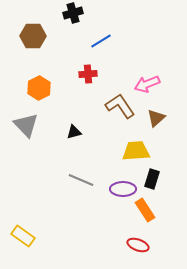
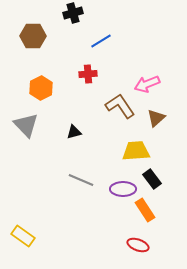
orange hexagon: moved 2 px right
black rectangle: rotated 54 degrees counterclockwise
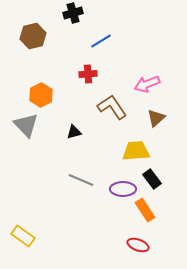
brown hexagon: rotated 15 degrees counterclockwise
orange hexagon: moved 7 px down
brown L-shape: moved 8 px left, 1 px down
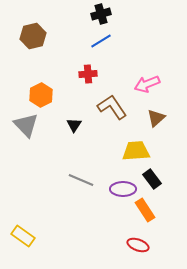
black cross: moved 28 px right, 1 px down
black triangle: moved 7 px up; rotated 42 degrees counterclockwise
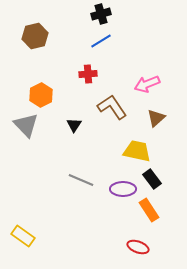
brown hexagon: moved 2 px right
yellow trapezoid: moved 1 px right; rotated 16 degrees clockwise
orange rectangle: moved 4 px right
red ellipse: moved 2 px down
